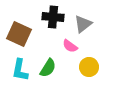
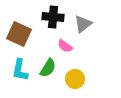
pink semicircle: moved 5 px left
yellow circle: moved 14 px left, 12 px down
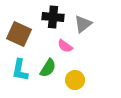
yellow circle: moved 1 px down
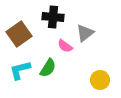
gray triangle: moved 2 px right, 9 px down
brown square: rotated 30 degrees clockwise
cyan L-shape: rotated 65 degrees clockwise
yellow circle: moved 25 px right
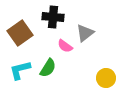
brown square: moved 1 px right, 1 px up
yellow circle: moved 6 px right, 2 px up
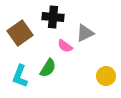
gray triangle: rotated 12 degrees clockwise
cyan L-shape: moved 6 px down; rotated 55 degrees counterclockwise
yellow circle: moved 2 px up
